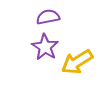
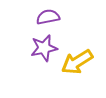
purple star: moved 1 px left, 1 px down; rotated 28 degrees clockwise
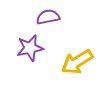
purple star: moved 14 px left
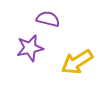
purple semicircle: moved 2 px down; rotated 25 degrees clockwise
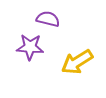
purple star: moved 1 px up; rotated 16 degrees clockwise
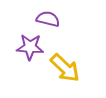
yellow arrow: moved 12 px left, 6 px down; rotated 104 degrees counterclockwise
